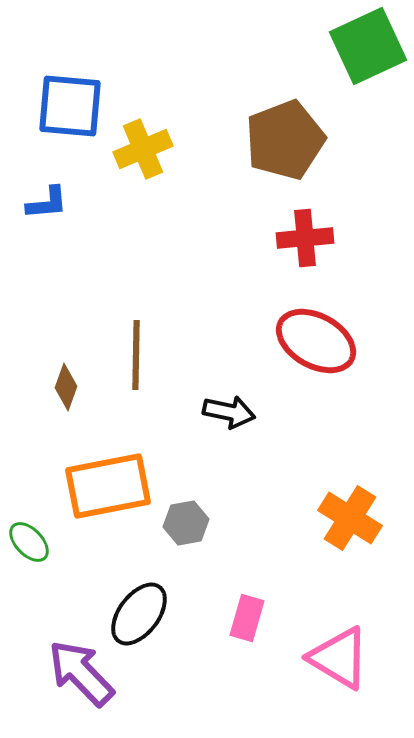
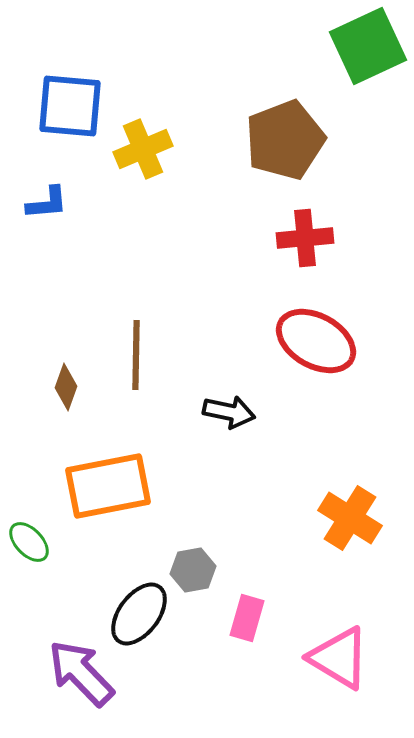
gray hexagon: moved 7 px right, 47 px down
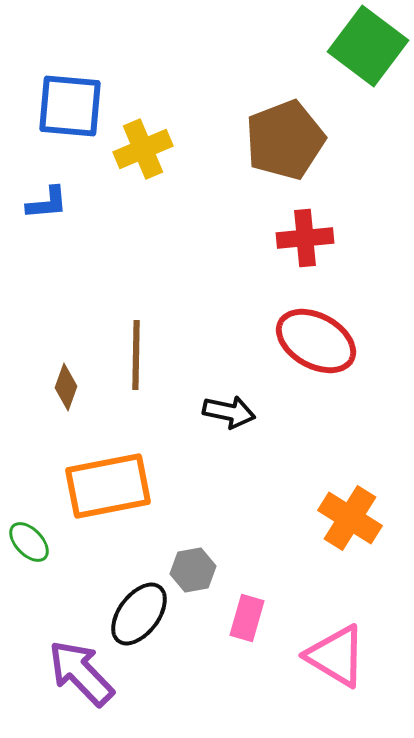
green square: rotated 28 degrees counterclockwise
pink triangle: moved 3 px left, 2 px up
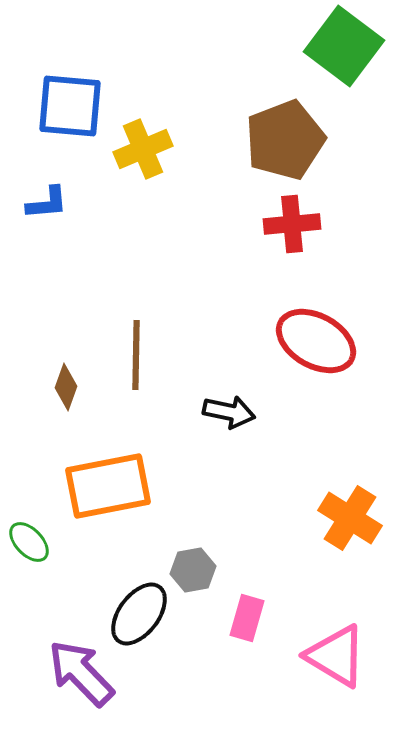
green square: moved 24 px left
red cross: moved 13 px left, 14 px up
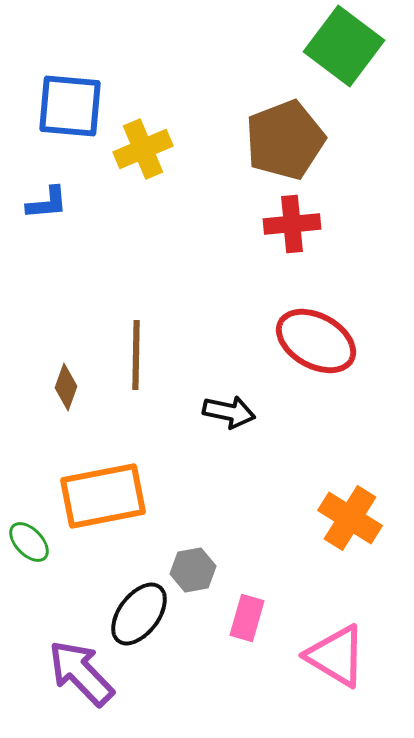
orange rectangle: moved 5 px left, 10 px down
